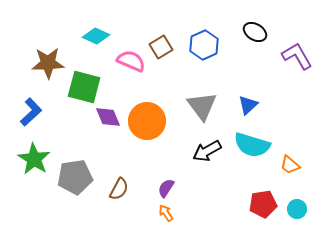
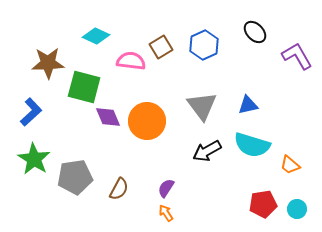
black ellipse: rotated 15 degrees clockwise
pink semicircle: rotated 16 degrees counterclockwise
blue triangle: rotated 30 degrees clockwise
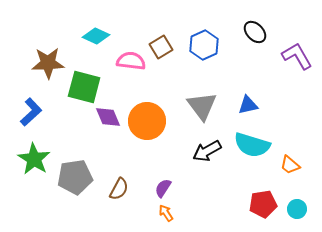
purple semicircle: moved 3 px left
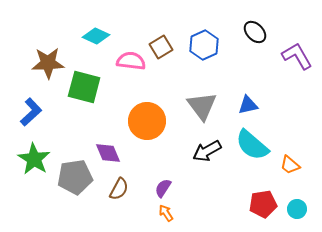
purple diamond: moved 36 px down
cyan semicircle: rotated 24 degrees clockwise
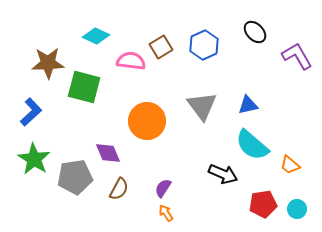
black arrow: moved 16 px right, 23 px down; rotated 128 degrees counterclockwise
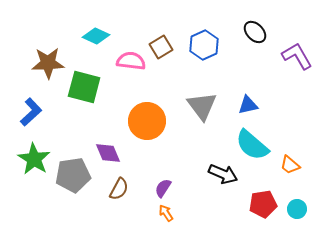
gray pentagon: moved 2 px left, 2 px up
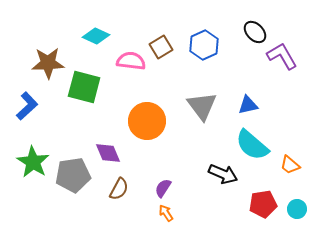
purple L-shape: moved 15 px left
blue L-shape: moved 4 px left, 6 px up
green star: moved 1 px left, 3 px down
